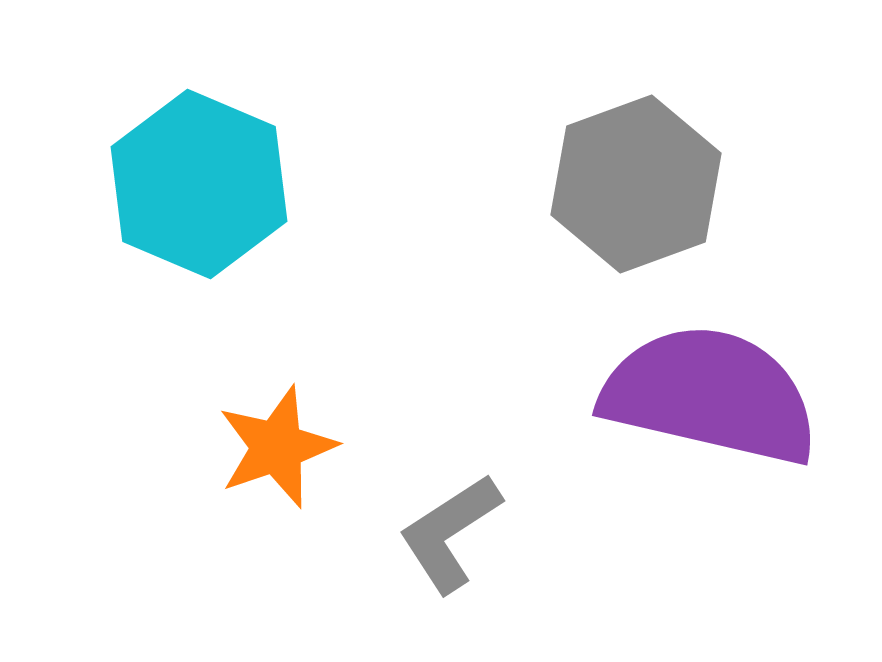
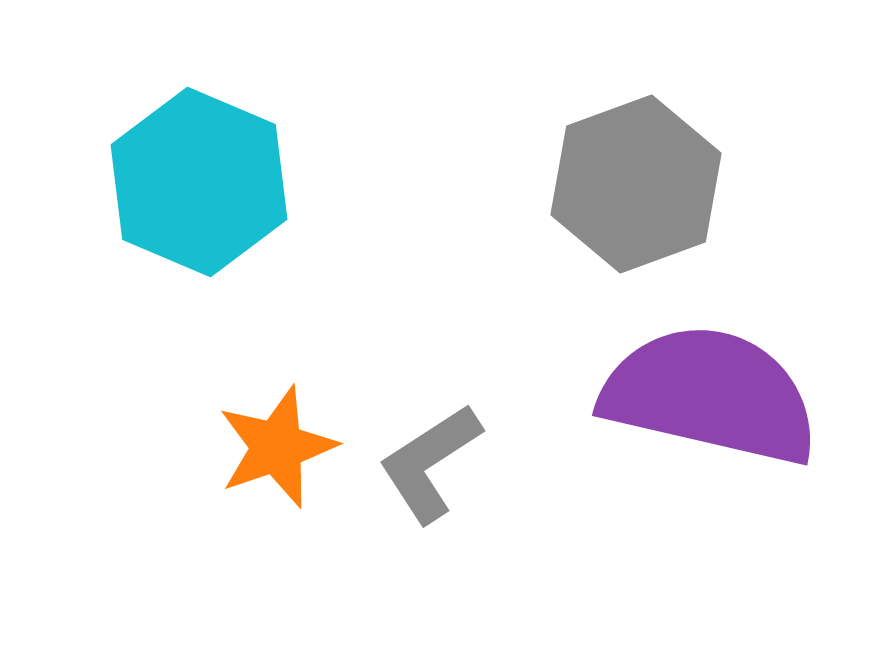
cyan hexagon: moved 2 px up
gray L-shape: moved 20 px left, 70 px up
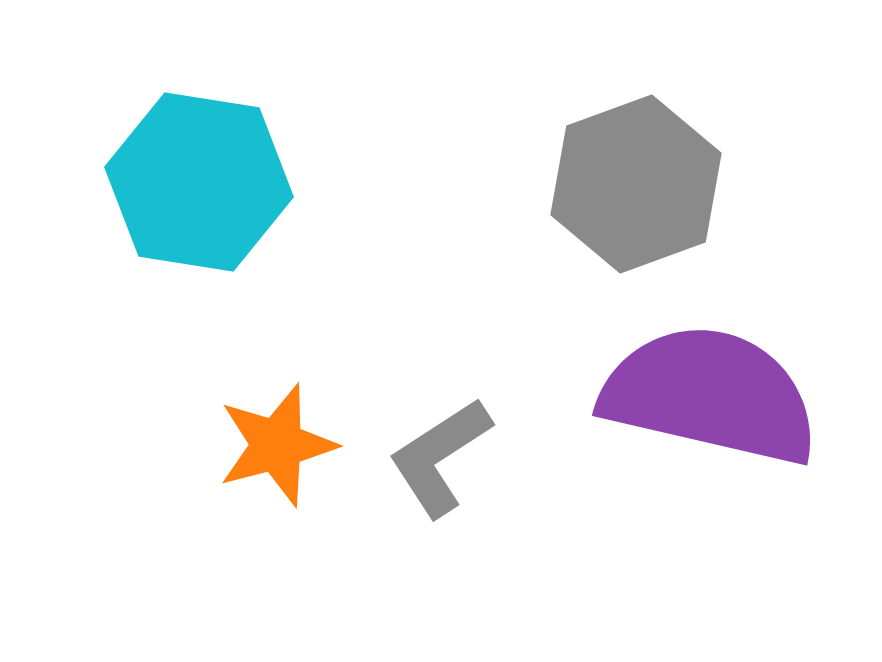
cyan hexagon: rotated 14 degrees counterclockwise
orange star: moved 2 px up; rotated 4 degrees clockwise
gray L-shape: moved 10 px right, 6 px up
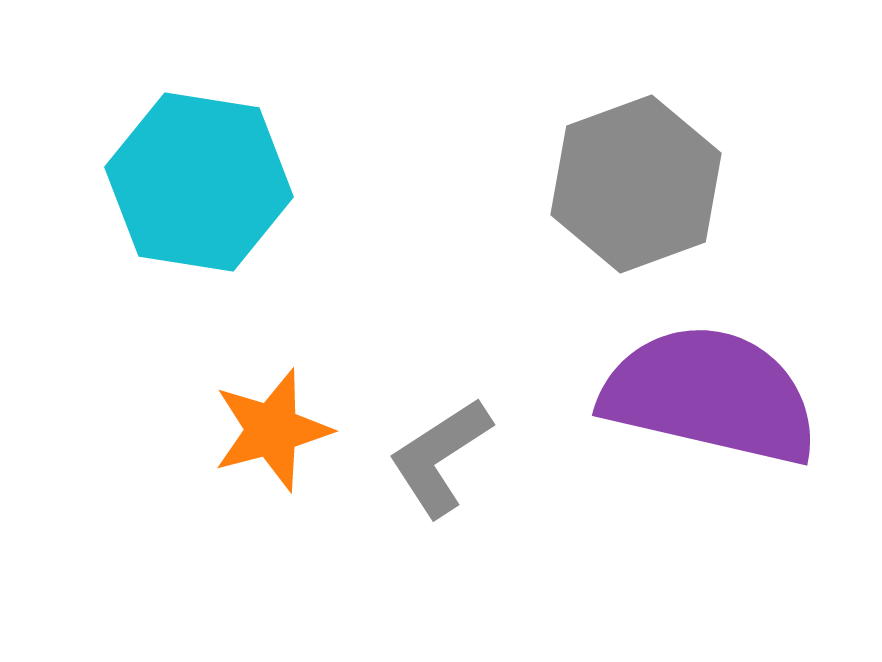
orange star: moved 5 px left, 15 px up
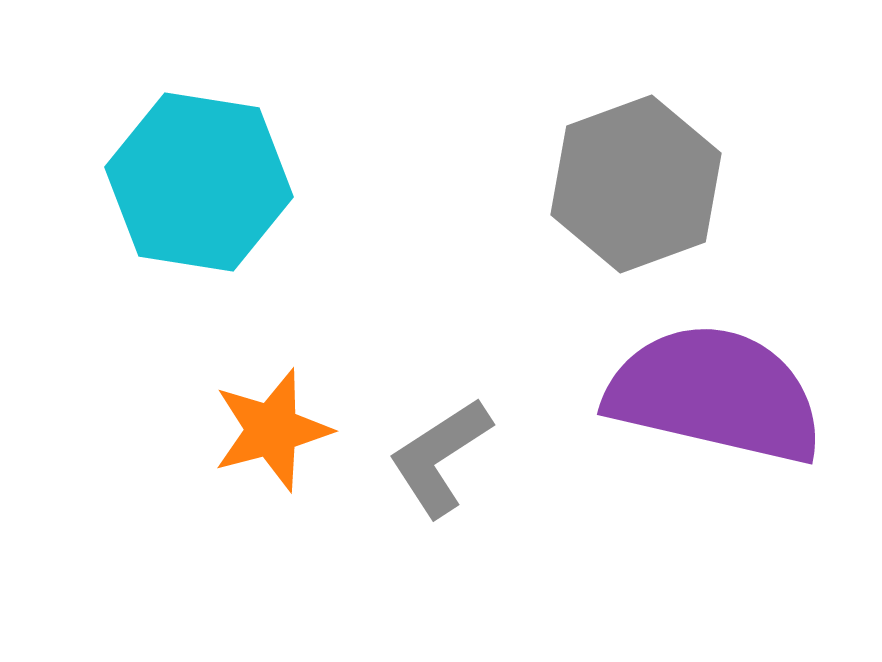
purple semicircle: moved 5 px right, 1 px up
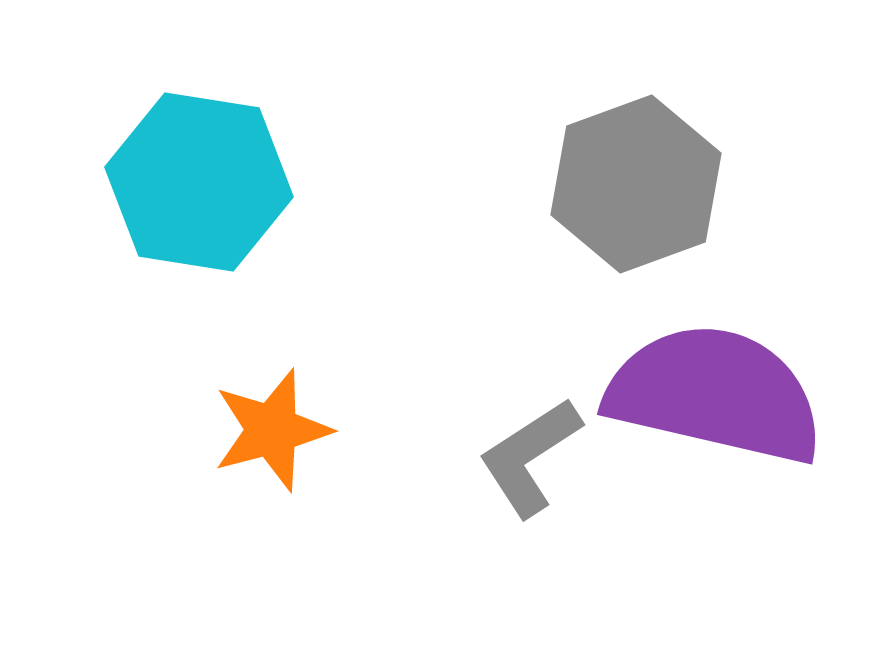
gray L-shape: moved 90 px right
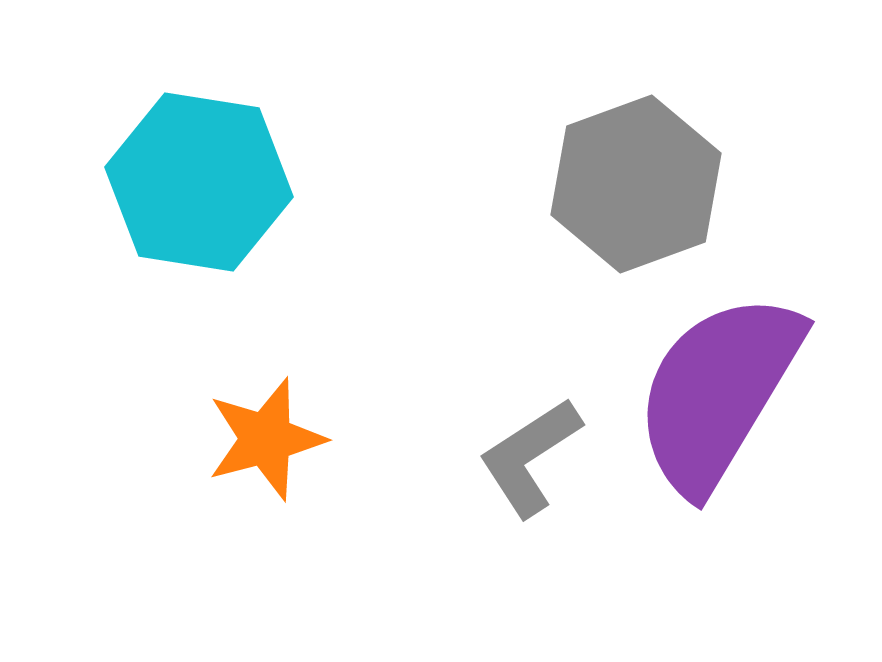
purple semicircle: moved 3 px right, 2 px up; rotated 72 degrees counterclockwise
orange star: moved 6 px left, 9 px down
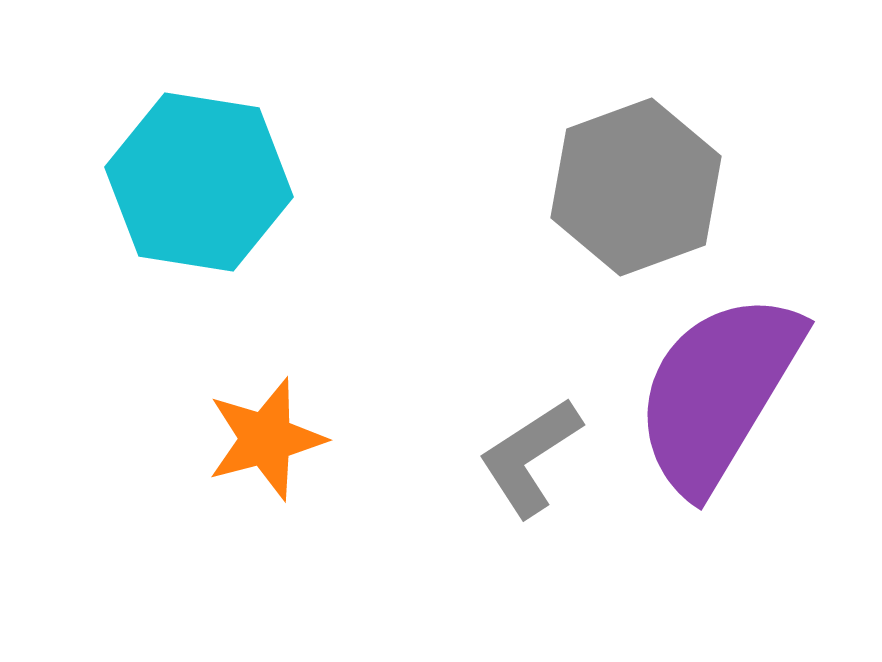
gray hexagon: moved 3 px down
